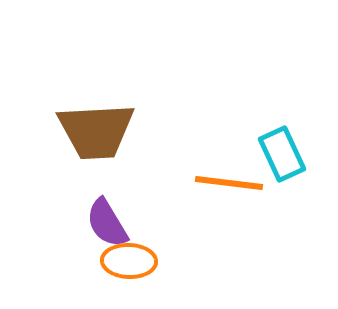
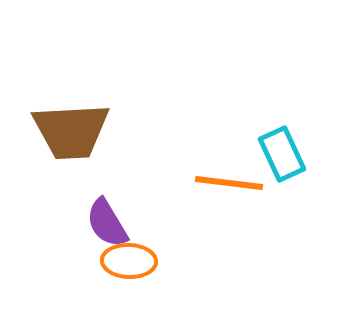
brown trapezoid: moved 25 px left
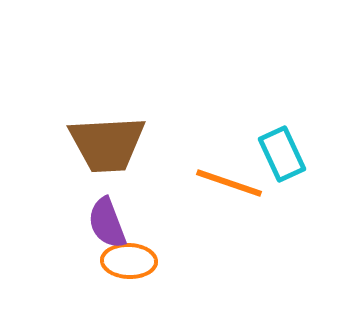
brown trapezoid: moved 36 px right, 13 px down
orange line: rotated 12 degrees clockwise
purple semicircle: rotated 10 degrees clockwise
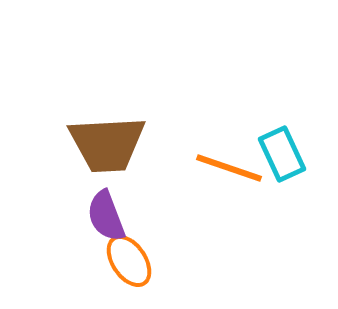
orange line: moved 15 px up
purple semicircle: moved 1 px left, 7 px up
orange ellipse: rotated 54 degrees clockwise
